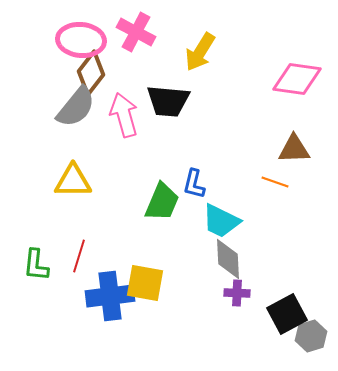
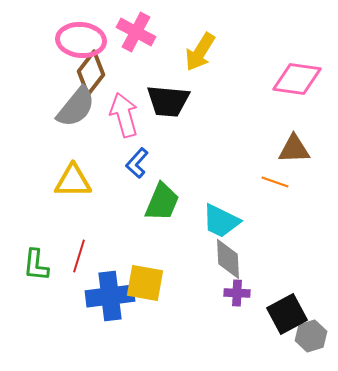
blue L-shape: moved 57 px left, 21 px up; rotated 28 degrees clockwise
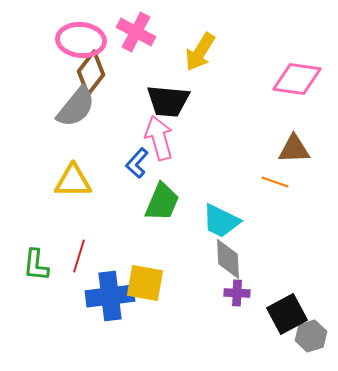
pink arrow: moved 35 px right, 23 px down
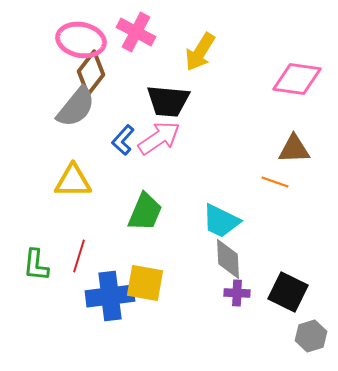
pink ellipse: rotated 6 degrees clockwise
pink arrow: rotated 72 degrees clockwise
blue L-shape: moved 14 px left, 23 px up
green trapezoid: moved 17 px left, 10 px down
black square: moved 1 px right, 22 px up; rotated 36 degrees counterclockwise
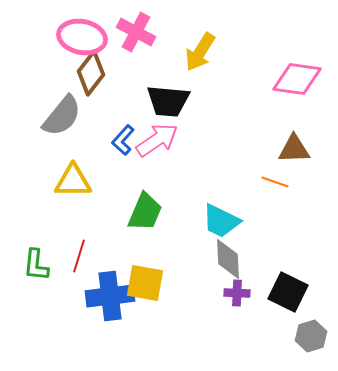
pink ellipse: moved 1 px right, 3 px up
gray semicircle: moved 14 px left, 9 px down
pink arrow: moved 2 px left, 2 px down
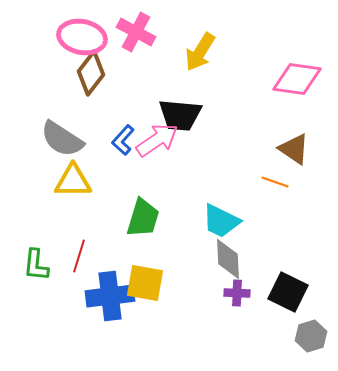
black trapezoid: moved 12 px right, 14 px down
gray semicircle: moved 23 px down; rotated 84 degrees clockwise
brown triangle: rotated 36 degrees clockwise
green trapezoid: moved 2 px left, 6 px down; rotated 6 degrees counterclockwise
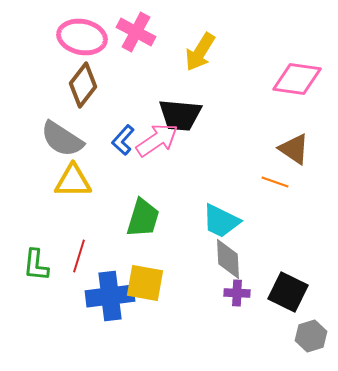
brown diamond: moved 8 px left, 12 px down
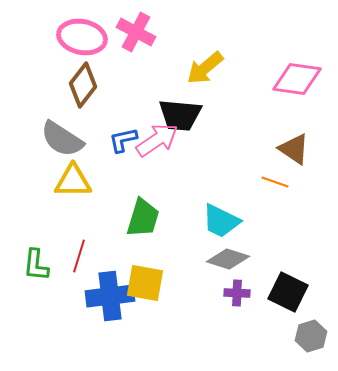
yellow arrow: moved 5 px right, 16 px down; rotated 18 degrees clockwise
blue L-shape: rotated 36 degrees clockwise
gray diamond: rotated 69 degrees counterclockwise
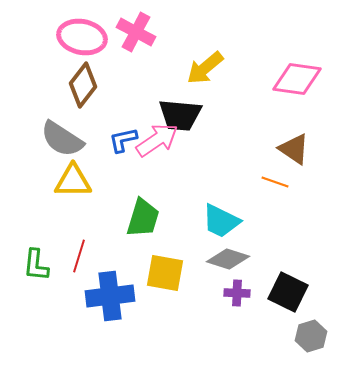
yellow square: moved 20 px right, 10 px up
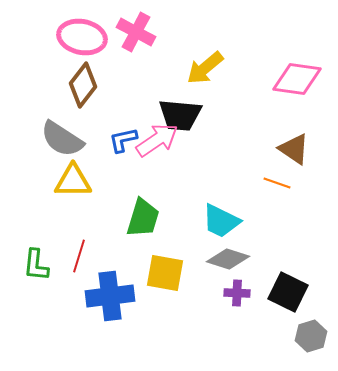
orange line: moved 2 px right, 1 px down
